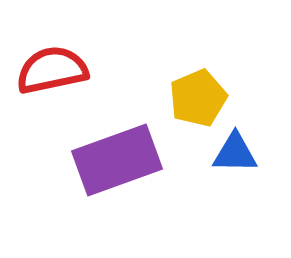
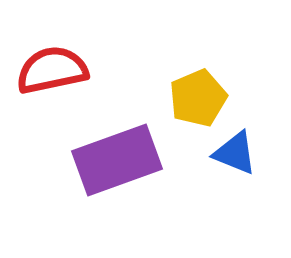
blue triangle: rotated 21 degrees clockwise
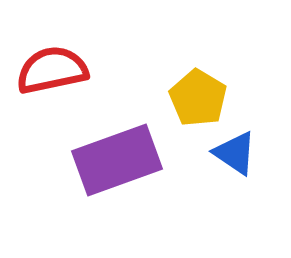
yellow pentagon: rotated 18 degrees counterclockwise
blue triangle: rotated 12 degrees clockwise
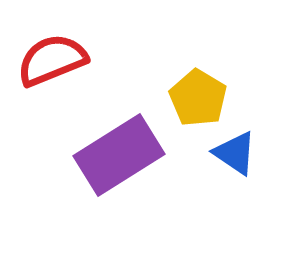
red semicircle: moved 10 px up; rotated 10 degrees counterclockwise
purple rectangle: moved 2 px right, 5 px up; rotated 12 degrees counterclockwise
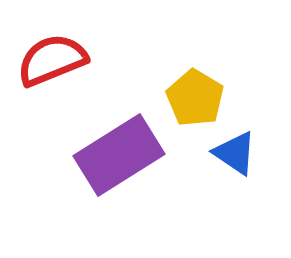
yellow pentagon: moved 3 px left
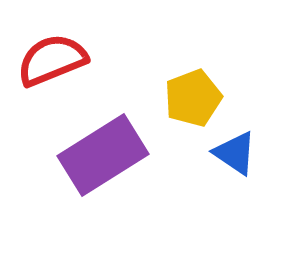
yellow pentagon: moved 2 px left; rotated 20 degrees clockwise
purple rectangle: moved 16 px left
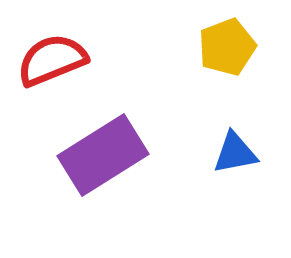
yellow pentagon: moved 34 px right, 51 px up
blue triangle: rotated 45 degrees counterclockwise
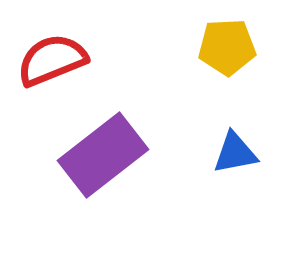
yellow pentagon: rotated 18 degrees clockwise
purple rectangle: rotated 6 degrees counterclockwise
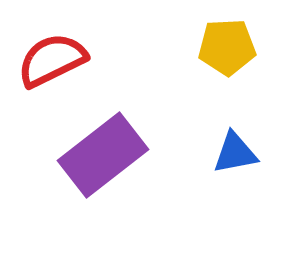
red semicircle: rotated 4 degrees counterclockwise
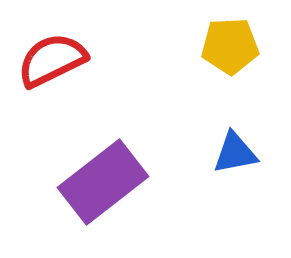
yellow pentagon: moved 3 px right, 1 px up
purple rectangle: moved 27 px down
